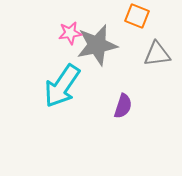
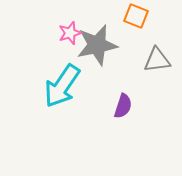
orange square: moved 1 px left
pink star: rotated 10 degrees counterclockwise
gray triangle: moved 6 px down
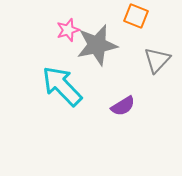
pink star: moved 2 px left, 3 px up
gray triangle: rotated 40 degrees counterclockwise
cyan arrow: rotated 102 degrees clockwise
purple semicircle: rotated 40 degrees clockwise
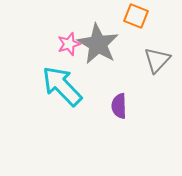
pink star: moved 1 px right, 14 px down
gray star: moved 1 px right, 1 px up; rotated 30 degrees counterclockwise
purple semicircle: moved 4 px left; rotated 120 degrees clockwise
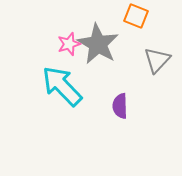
purple semicircle: moved 1 px right
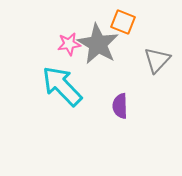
orange square: moved 13 px left, 6 px down
pink star: rotated 10 degrees clockwise
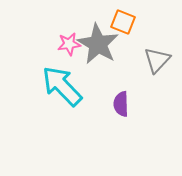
purple semicircle: moved 1 px right, 2 px up
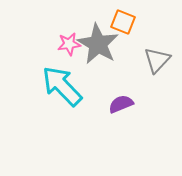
purple semicircle: rotated 70 degrees clockwise
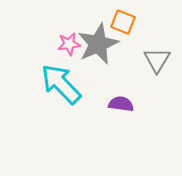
gray star: rotated 18 degrees clockwise
gray triangle: rotated 12 degrees counterclockwise
cyan arrow: moved 1 px left, 2 px up
purple semicircle: rotated 30 degrees clockwise
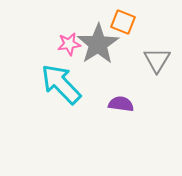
gray star: rotated 9 degrees counterclockwise
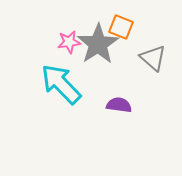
orange square: moved 2 px left, 5 px down
pink star: moved 2 px up
gray triangle: moved 4 px left, 2 px up; rotated 20 degrees counterclockwise
purple semicircle: moved 2 px left, 1 px down
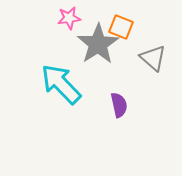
pink star: moved 24 px up
purple semicircle: rotated 70 degrees clockwise
